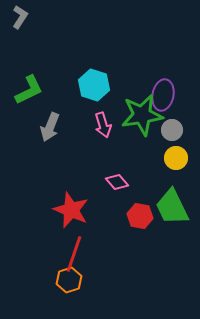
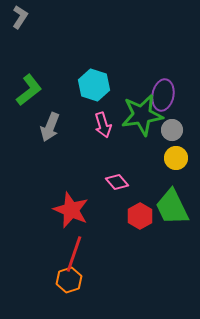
green L-shape: rotated 12 degrees counterclockwise
red hexagon: rotated 20 degrees clockwise
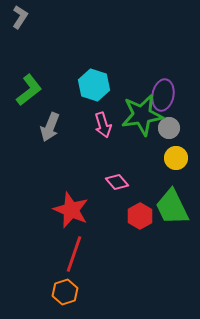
gray circle: moved 3 px left, 2 px up
orange hexagon: moved 4 px left, 12 px down
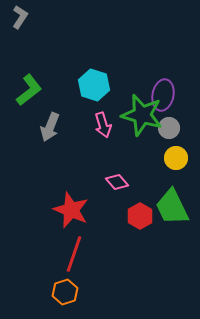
green star: rotated 24 degrees clockwise
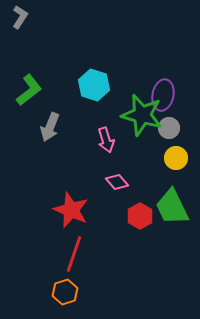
pink arrow: moved 3 px right, 15 px down
